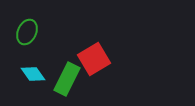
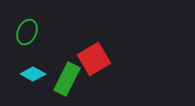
cyan diamond: rotated 25 degrees counterclockwise
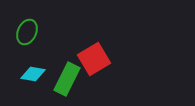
cyan diamond: rotated 20 degrees counterclockwise
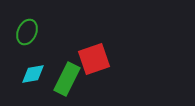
red square: rotated 12 degrees clockwise
cyan diamond: rotated 20 degrees counterclockwise
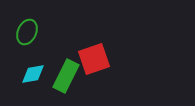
green rectangle: moved 1 px left, 3 px up
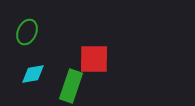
red square: rotated 20 degrees clockwise
green rectangle: moved 5 px right, 10 px down; rotated 8 degrees counterclockwise
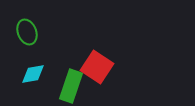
green ellipse: rotated 45 degrees counterclockwise
red square: moved 3 px right, 8 px down; rotated 32 degrees clockwise
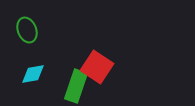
green ellipse: moved 2 px up
green rectangle: moved 5 px right
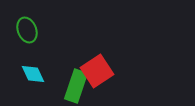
red square: moved 4 px down; rotated 24 degrees clockwise
cyan diamond: rotated 75 degrees clockwise
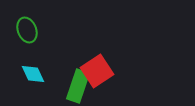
green rectangle: moved 2 px right
